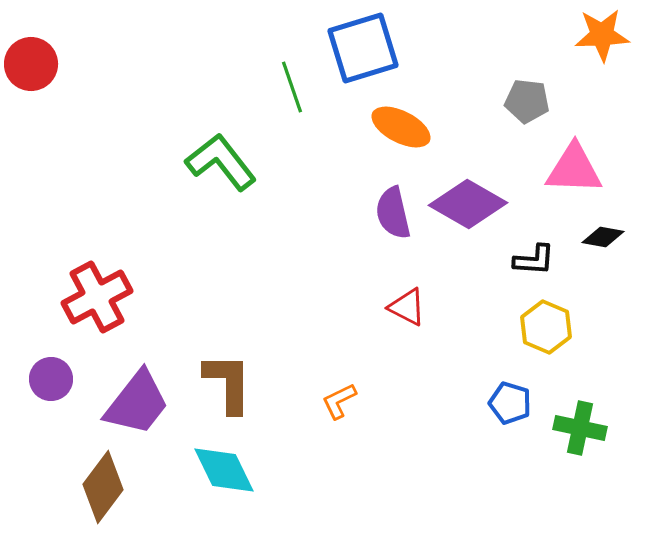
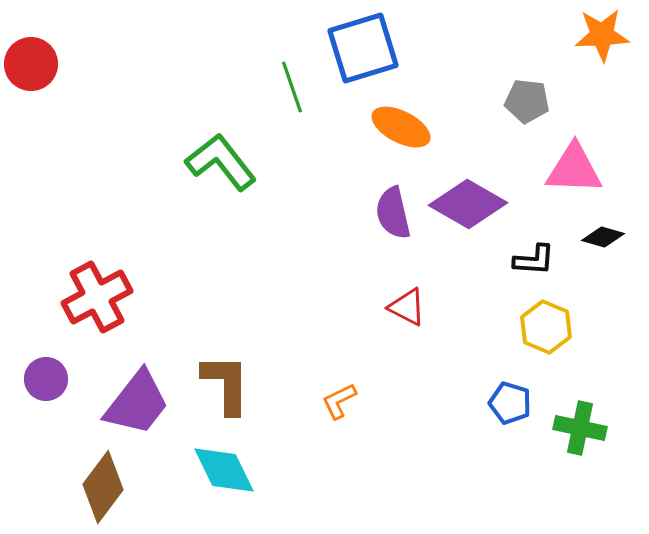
black diamond: rotated 6 degrees clockwise
purple circle: moved 5 px left
brown L-shape: moved 2 px left, 1 px down
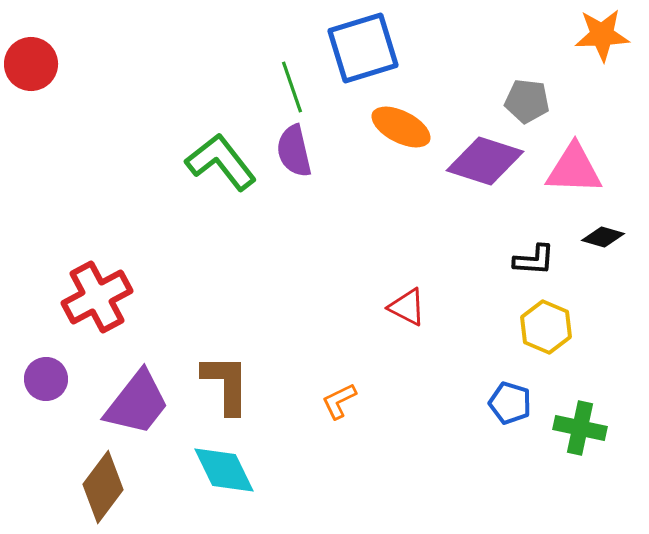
purple diamond: moved 17 px right, 43 px up; rotated 12 degrees counterclockwise
purple semicircle: moved 99 px left, 62 px up
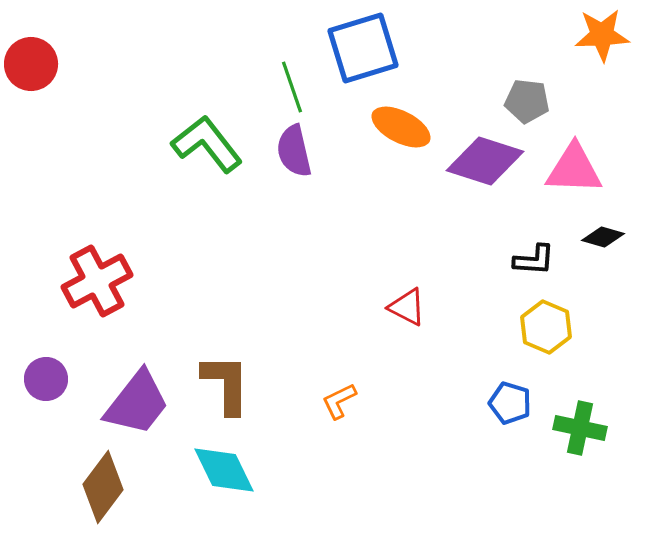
green L-shape: moved 14 px left, 18 px up
red cross: moved 16 px up
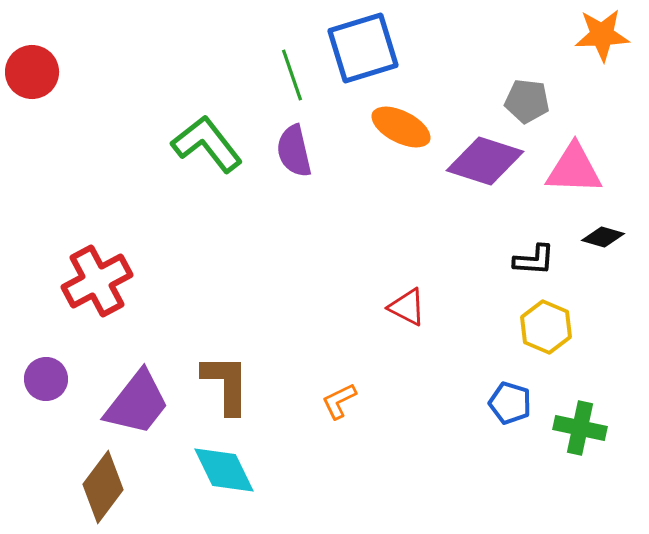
red circle: moved 1 px right, 8 px down
green line: moved 12 px up
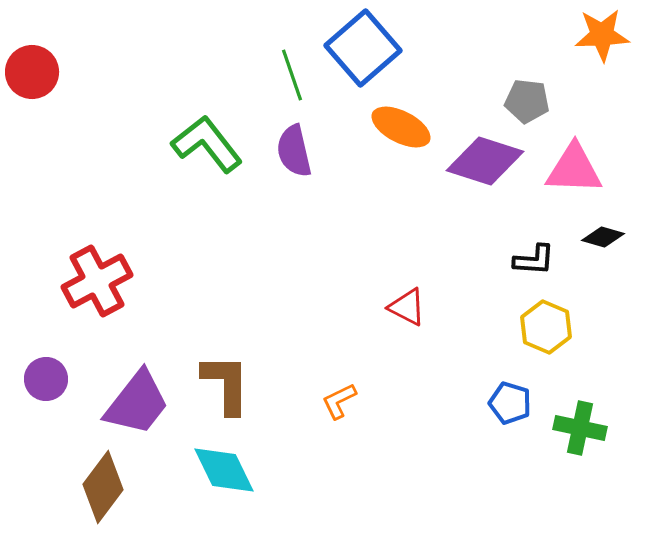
blue square: rotated 24 degrees counterclockwise
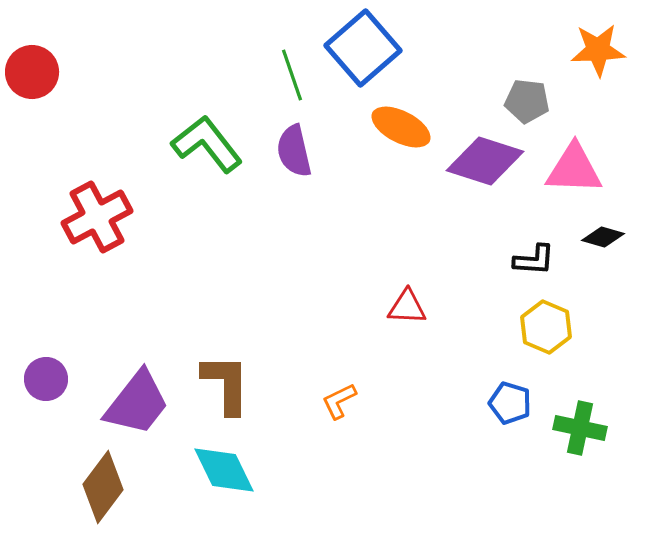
orange star: moved 4 px left, 15 px down
red cross: moved 64 px up
red triangle: rotated 24 degrees counterclockwise
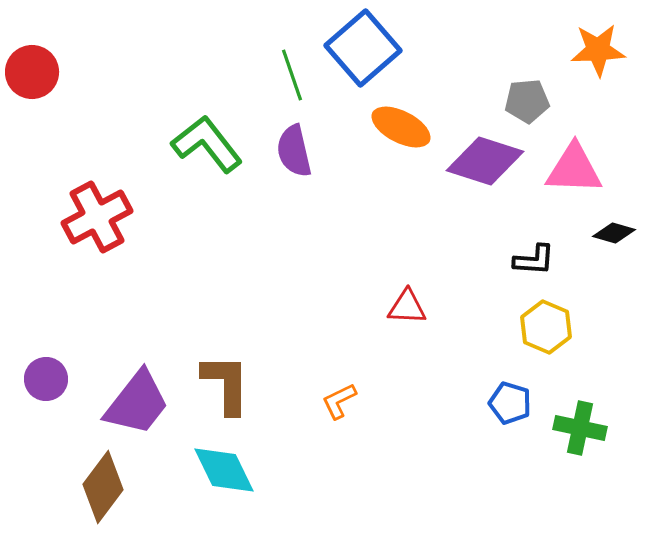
gray pentagon: rotated 12 degrees counterclockwise
black diamond: moved 11 px right, 4 px up
